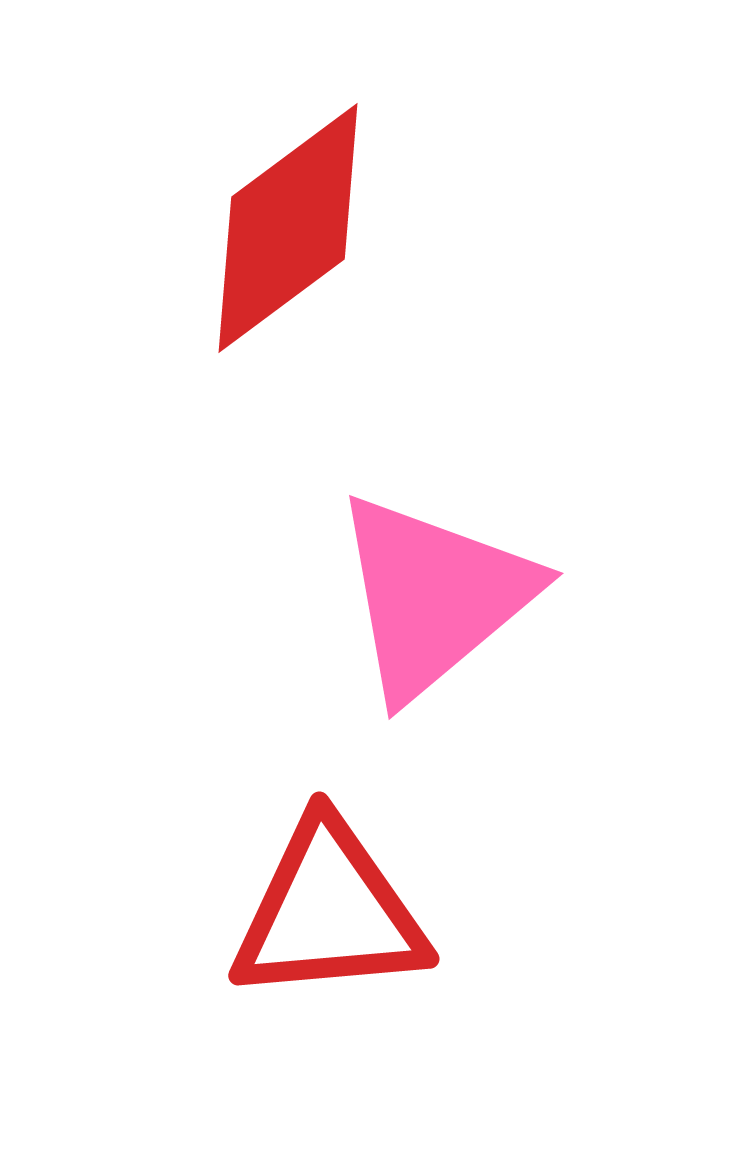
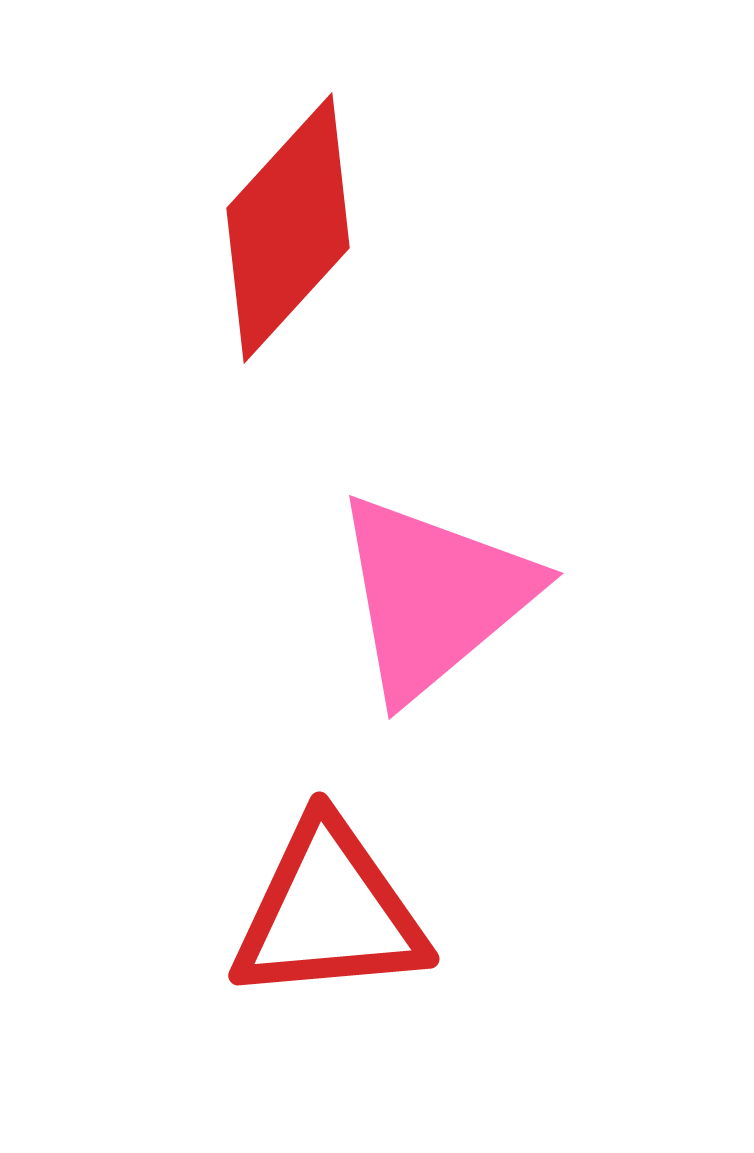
red diamond: rotated 11 degrees counterclockwise
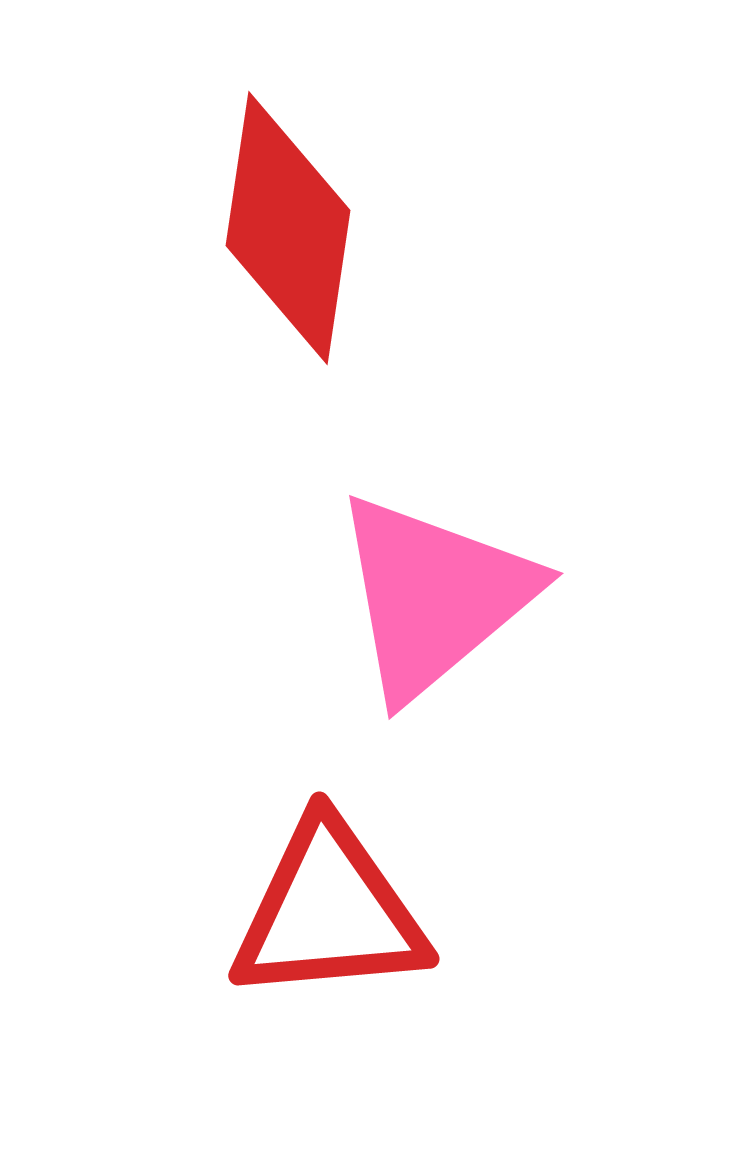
red diamond: rotated 34 degrees counterclockwise
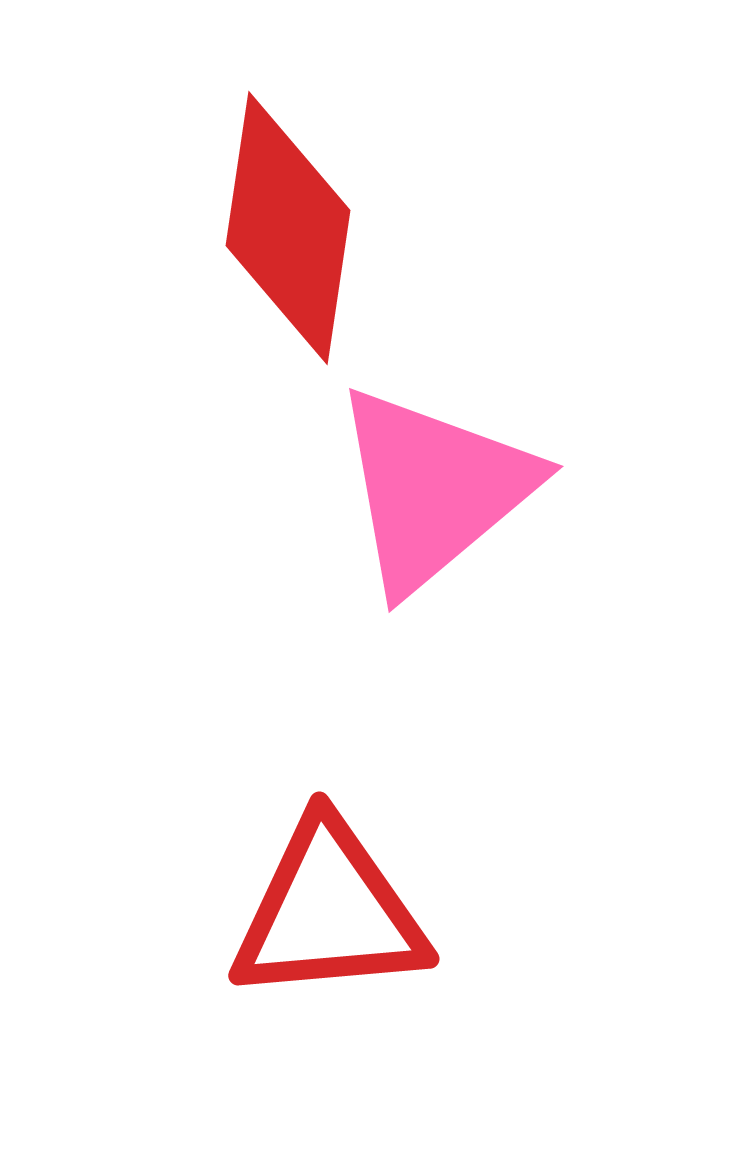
pink triangle: moved 107 px up
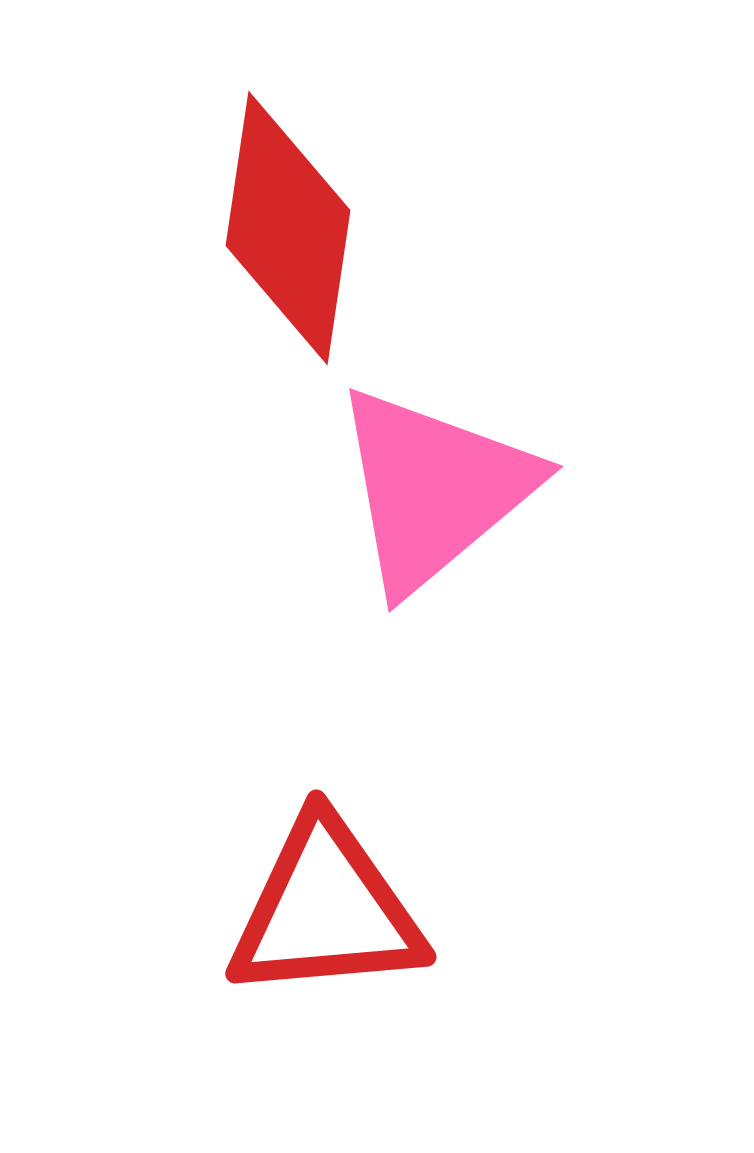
red triangle: moved 3 px left, 2 px up
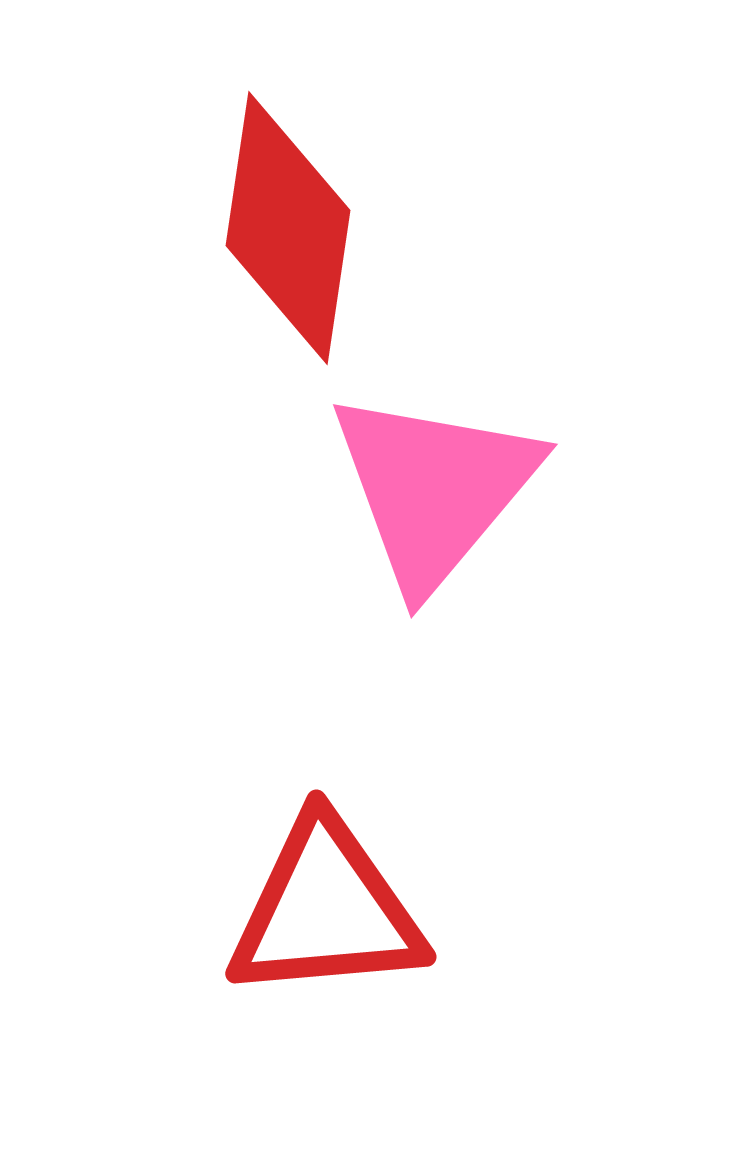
pink triangle: rotated 10 degrees counterclockwise
